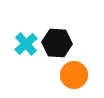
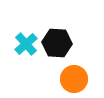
orange circle: moved 4 px down
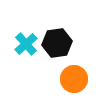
black hexagon: rotated 12 degrees counterclockwise
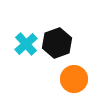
black hexagon: rotated 12 degrees counterclockwise
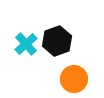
black hexagon: moved 2 px up
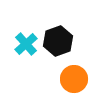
black hexagon: moved 1 px right
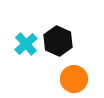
black hexagon: rotated 16 degrees counterclockwise
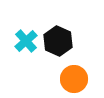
cyan cross: moved 3 px up
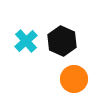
black hexagon: moved 4 px right
